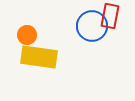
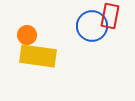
yellow rectangle: moved 1 px left, 1 px up
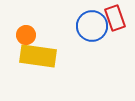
red rectangle: moved 5 px right, 2 px down; rotated 30 degrees counterclockwise
orange circle: moved 1 px left
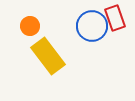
orange circle: moved 4 px right, 9 px up
yellow rectangle: moved 10 px right; rotated 45 degrees clockwise
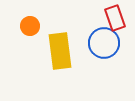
blue circle: moved 12 px right, 17 px down
yellow rectangle: moved 12 px right, 5 px up; rotated 30 degrees clockwise
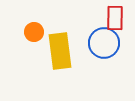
red rectangle: rotated 20 degrees clockwise
orange circle: moved 4 px right, 6 px down
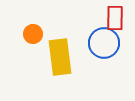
orange circle: moved 1 px left, 2 px down
yellow rectangle: moved 6 px down
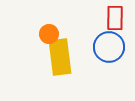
orange circle: moved 16 px right
blue circle: moved 5 px right, 4 px down
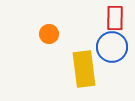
blue circle: moved 3 px right
yellow rectangle: moved 24 px right, 12 px down
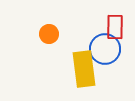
red rectangle: moved 9 px down
blue circle: moved 7 px left, 2 px down
